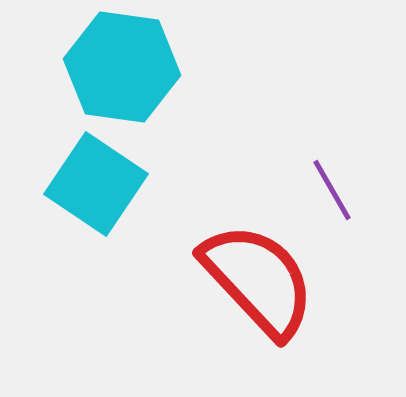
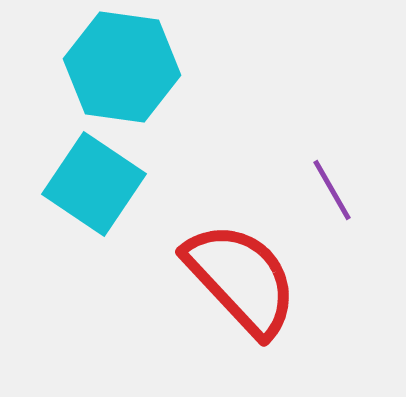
cyan square: moved 2 px left
red semicircle: moved 17 px left, 1 px up
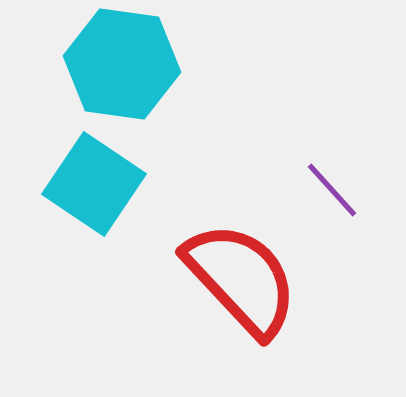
cyan hexagon: moved 3 px up
purple line: rotated 12 degrees counterclockwise
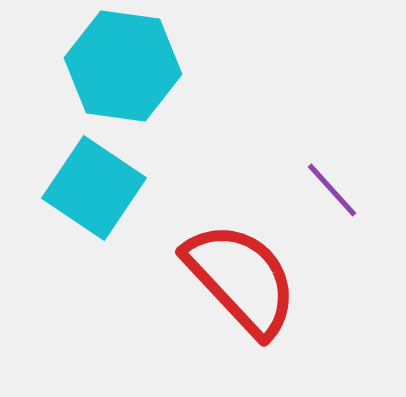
cyan hexagon: moved 1 px right, 2 px down
cyan square: moved 4 px down
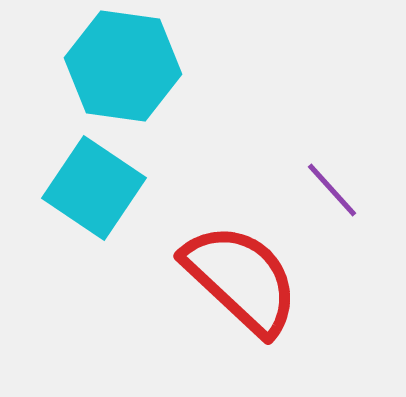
red semicircle: rotated 4 degrees counterclockwise
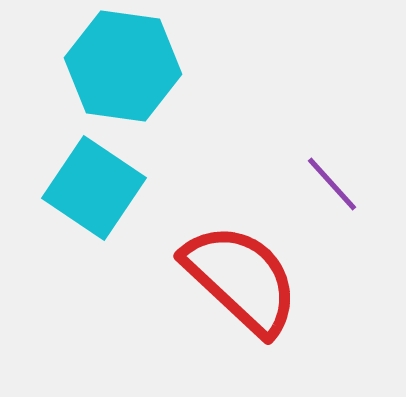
purple line: moved 6 px up
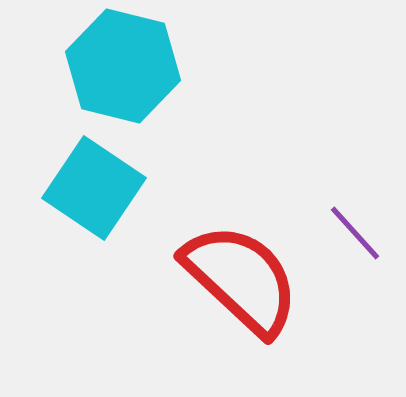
cyan hexagon: rotated 6 degrees clockwise
purple line: moved 23 px right, 49 px down
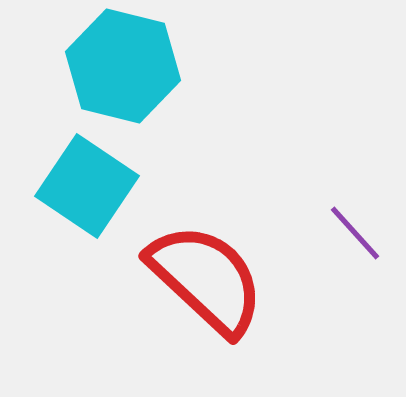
cyan square: moved 7 px left, 2 px up
red semicircle: moved 35 px left
